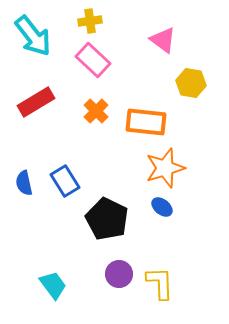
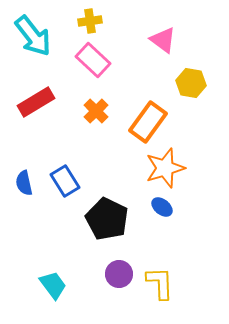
orange rectangle: moved 2 px right; rotated 60 degrees counterclockwise
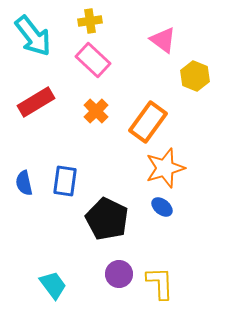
yellow hexagon: moved 4 px right, 7 px up; rotated 12 degrees clockwise
blue rectangle: rotated 40 degrees clockwise
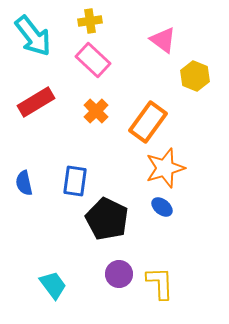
blue rectangle: moved 10 px right
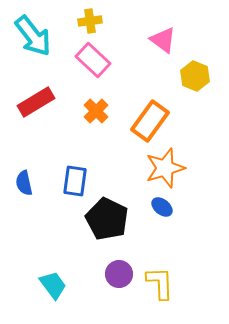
orange rectangle: moved 2 px right, 1 px up
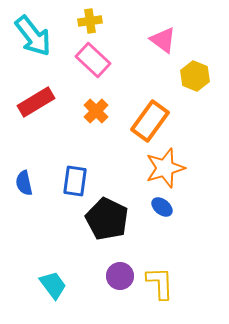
purple circle: moved 1 px right, 2 px down
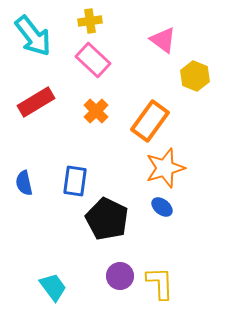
cyan trapezoid: moved 2 px down
